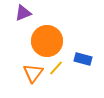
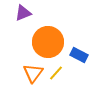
orange circle: moved 1 px right, 1 px down
blue rectangle: moved 4 px left, 4 px up; rotated 12 degrees clockwise
yellow line: moved 5 px down
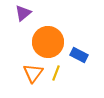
purple triangle: rotated 18 degrees counterclockwise
yellow line: rotated 21 degrees counterclockwise
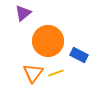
orange circle: moved 1 px up
yellow line: rotated 49 degrees clockwise
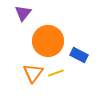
purple triangle: rotated 12 degrees counterclockwise
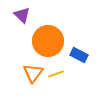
purple triangle: moved 1 px left, 2 px down; rotated 24 degrees counterclockwise
yellow line: moved 1 px down
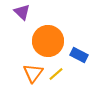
purple triangle: moved 3 px up
yellow line: rotated 21 degrees counterclockwise
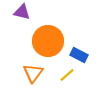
purple triangle: rotated 30 degrees counterclockwise
yellow line: moved 11 px right, 1 px down
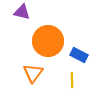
yellow line: moved 5 px right, 5 px down; rotated 49 degrees counterclockwise
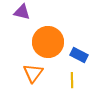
orange circle: moved 1 px down
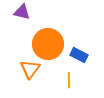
orange circle: moved 2 px down
orange triangle: moved 3 px left, 4 px up
yellow line: moved 3 px left
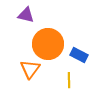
purple triangle: moved 4 px right, 3 px down
